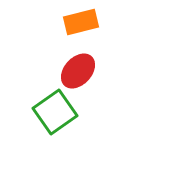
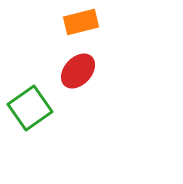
green square: moved 25 px left, 4 px up
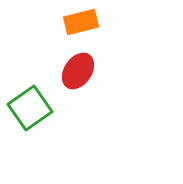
red ellipse: rotated 9 degrees counterclockwise
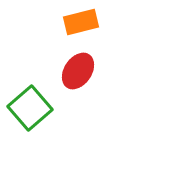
green square: rotated 6 degrees counterclockwise
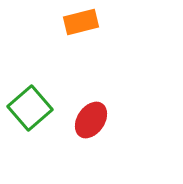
red ellipse: moved 13 px right, 49 px down
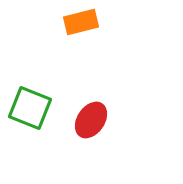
green square: rotated 27 degrees counterclockwise
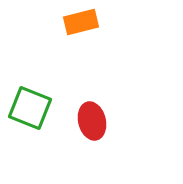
red ellipse: moved 1 px right, 1 px down; rotated 48 degrees counterclockwise
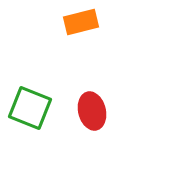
red ellipse: moved 10 px up
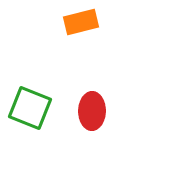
red ellipse: rotated 15 degrees clockwise
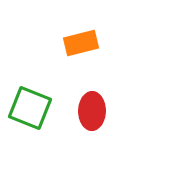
orange rectangle: moved 21 px down
